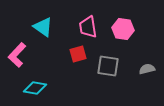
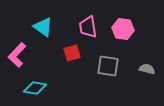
red square: moved 6 px left, 1 px up
gray semicircle: rotated 28 degrees clockwise
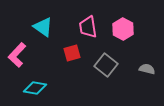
pink hexagon: rotated 20 degrees clockwise
gray square: moved 2 px left, 1 px up; rotated 30 degrees clockwise
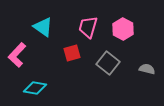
pink trapezoid: rotated 25 degrees clockwise
gray square: moved 2 px right, 2 px up
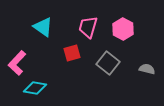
pink L-shape: moved 8 px down
